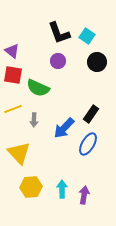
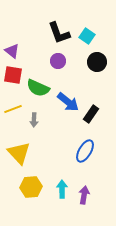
blue arrow: moved 4 px right, 26 px up; rotated 95 degrees counterclockwise
blue ellipse: moved 3 px left, 7 px down
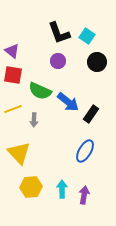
green semicircle: moved 2 px right, 3 px down
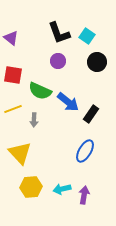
purple triangle: moved 1 px left, 13 px up
yellow triangle: moved 1 px right
cyan arrow: rotated 102 degrees counterclockwise
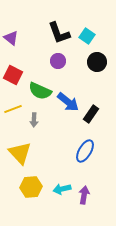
red square: rotated 18 degrees clockwise
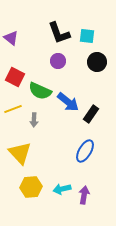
cyan square: rotated 28 degrees counterclockwise
red square: moved 2 px right, 2 px down
